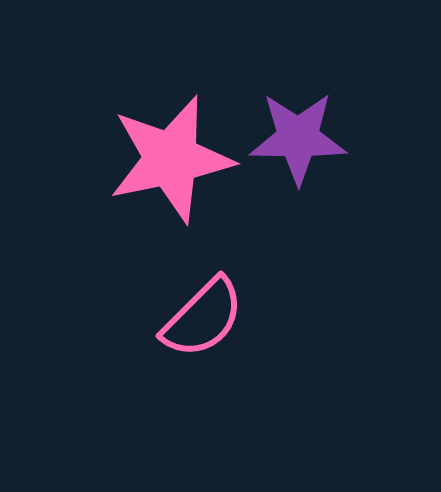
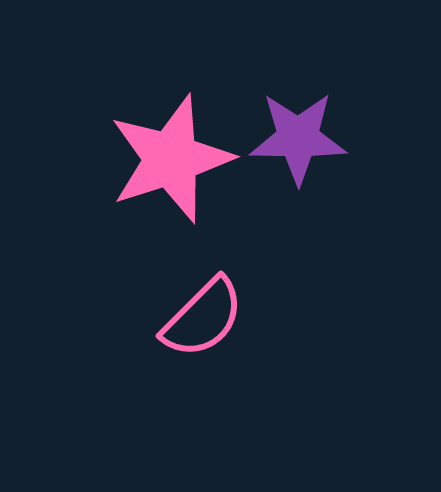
pink star: rotated 6 degrees counterclockwise
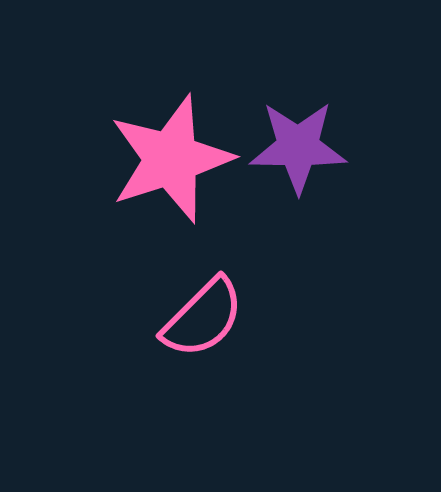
purple star: moved 9 px down
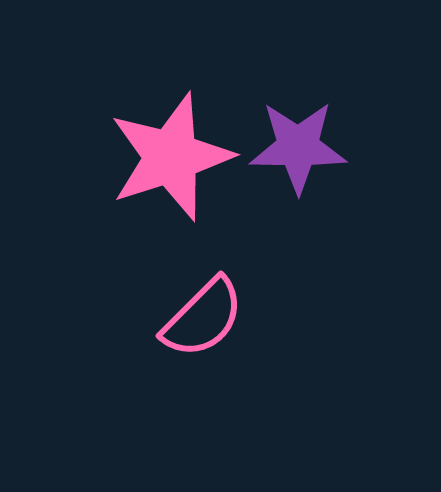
pink star: moved 2 px up
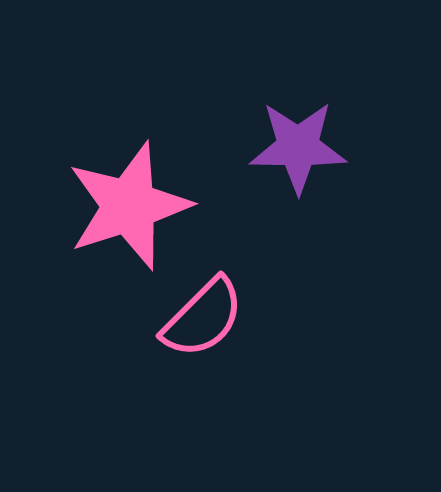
pink star: moved 42 px left, 49 px down
